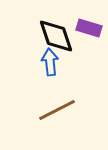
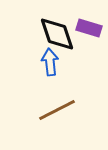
black diamond: moved 1 px right, 2 px up
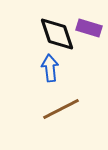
blue arrow: moved 6 px down
brown line: moved 4 px right, 1 px up
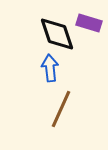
purple rectangle: moved 5 px up
brown line: rotated 39 degrees counterclockwise
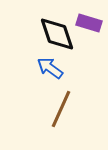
blue arrow: rotated 48 degrees counterclockwise
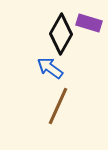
black diamond: moved 4 px right; rotated 48 degrees clockwise
brown line: moved 3 px left, 3 px up
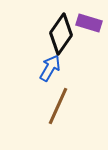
black diamond: rotated 6 degrees clockwise
blue arrow: rotated 84 degrees clockwise
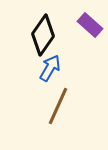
purple rectangle: moved 1 px right, 2 px down; rotated 25 degrees clockwise
black diamond: moved 18 px left, 1 px down
